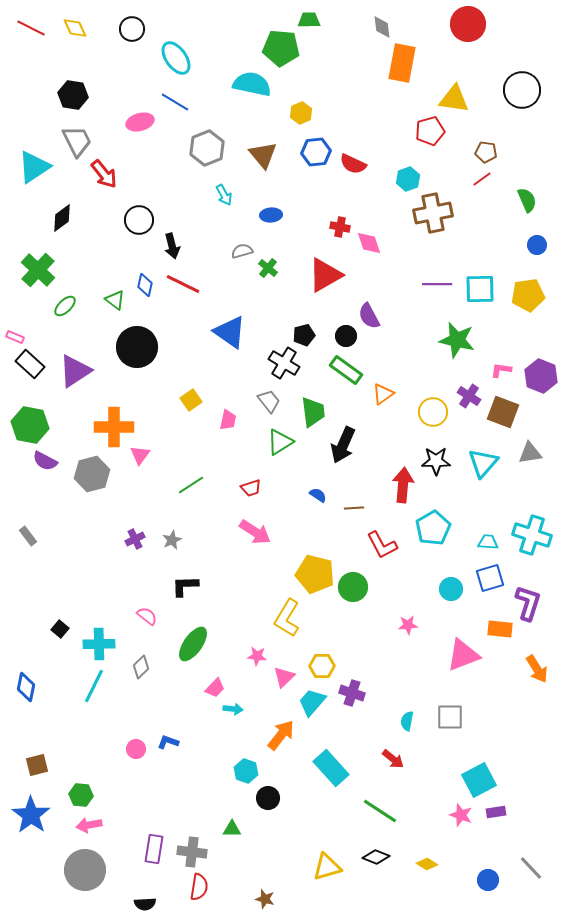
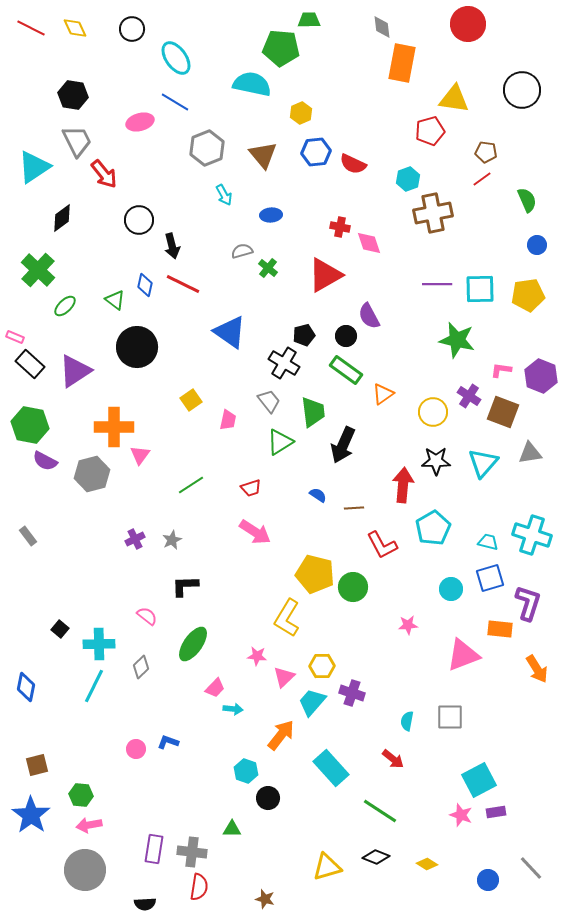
cyan trapezoid at (488, 542): rotated 10 degrees clockwise
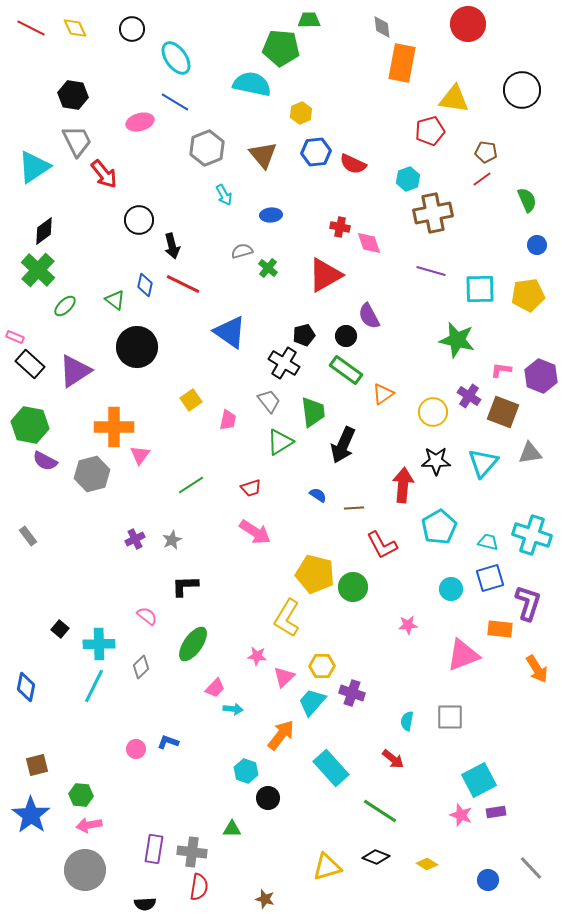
black diamond at (62, 218): moved 18 px left, 13 px down
purple line at (437, 284): moved 6 px left, 13 px up; rotated 16 degrees clockwise
cyan pentagon at (433, 528): moved 6 px right, 1 px up
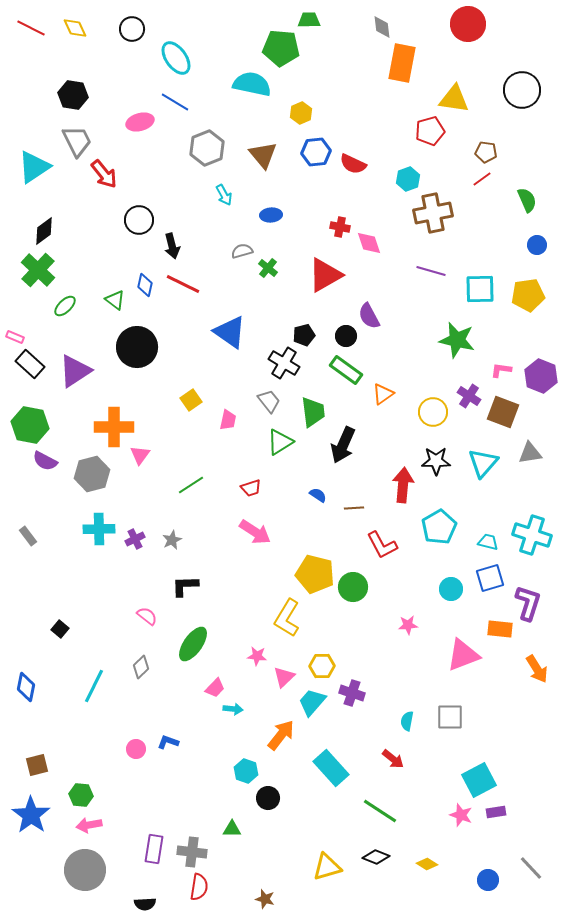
cyan cross at (99, 644): moved 115 px up
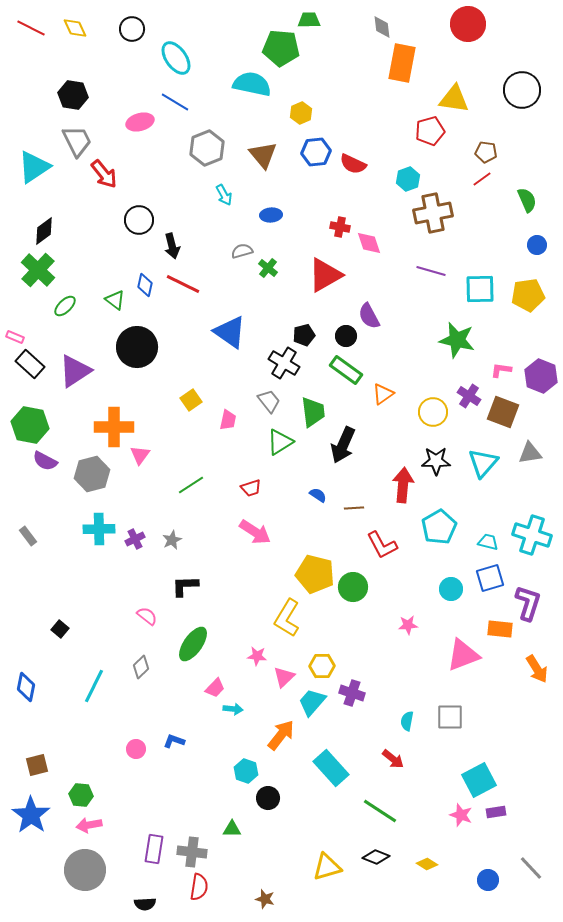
blue L-shape at (168, 742): moved 6 px right, 1 px up
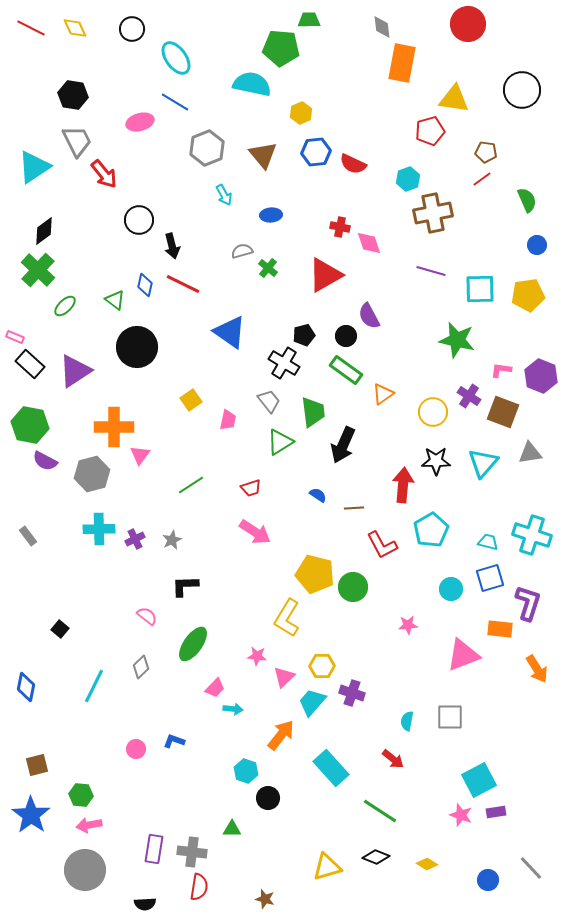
cyan pentagon at (439, 527): moved 8 px left, 3 px down
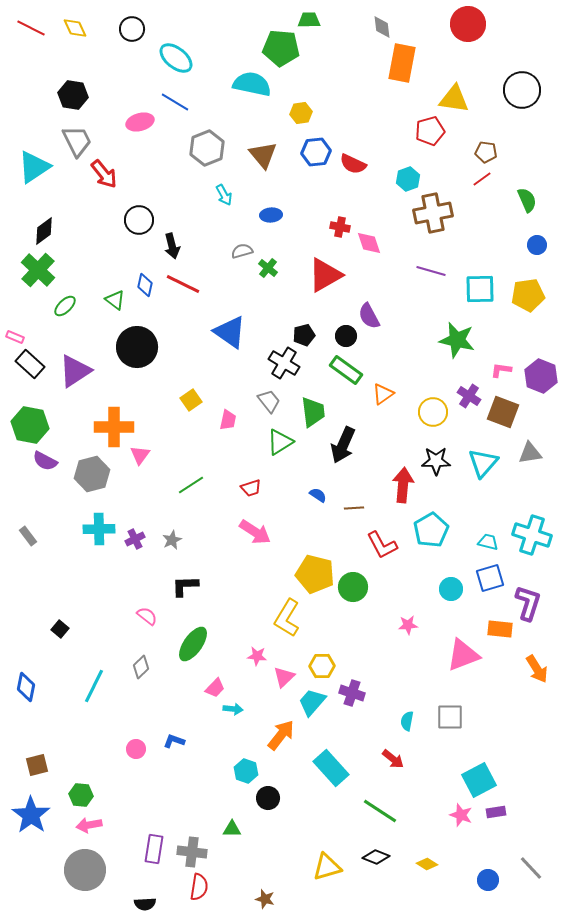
cyan ellipse at (176, 58): rotated 16 degrees counterclockwise
yellow hexagon at (301, 113): rotated 15 degrees clockwise
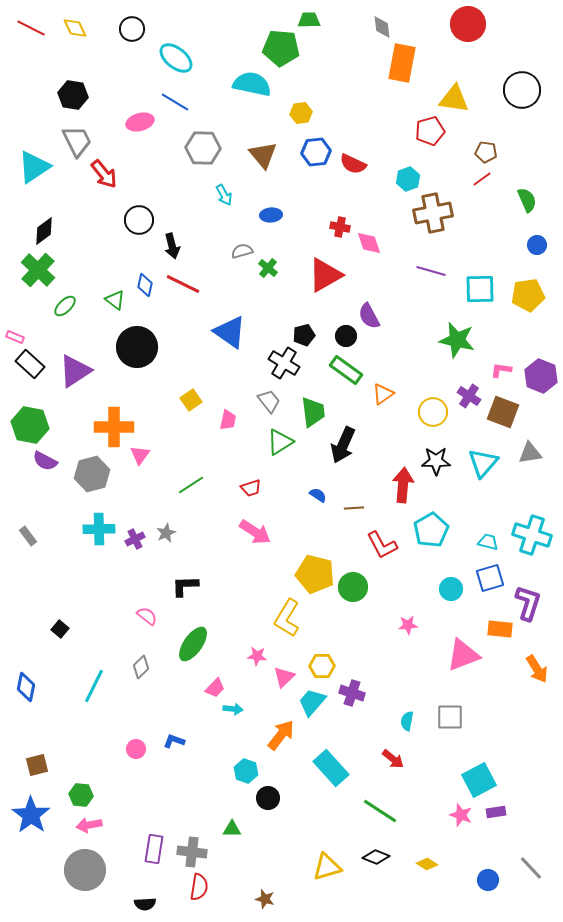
gray hexagon at (207, 148): moved 4 px left; rotated 24 degrees clockwise
gray star at (172, 540): moved 6 px left, 7 px up
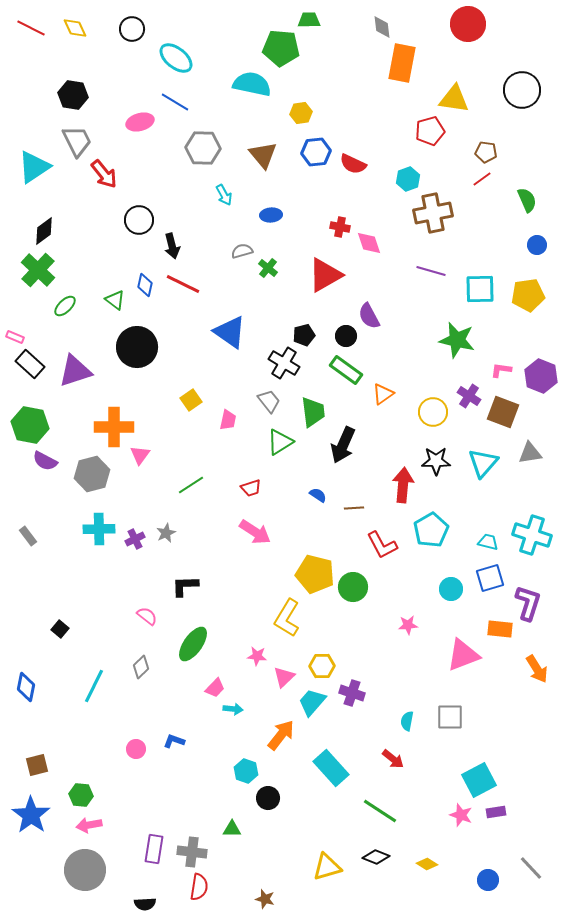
purple triangle at (75, 371): rotated 15 degrees clockwise
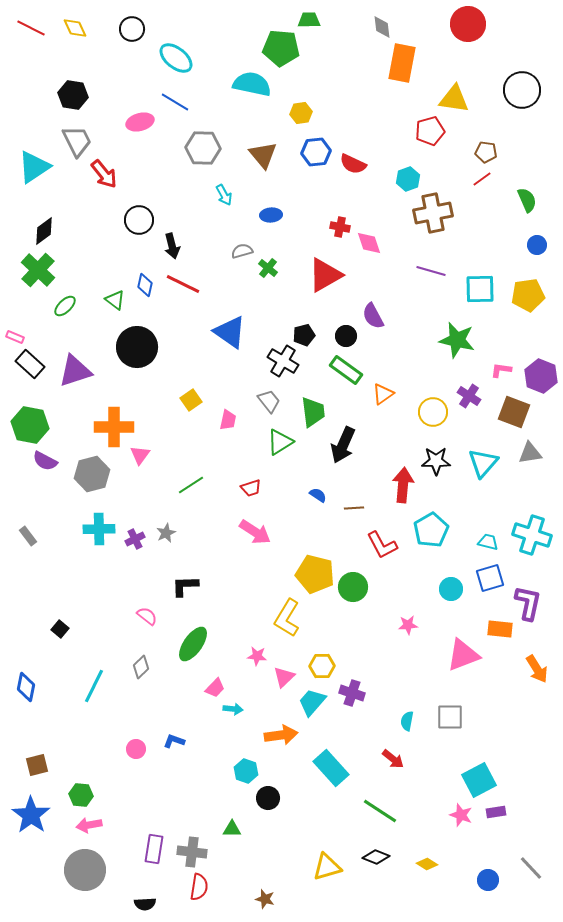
purple semicircle at (369, 316): moved 4 px right
black cross at (284, 363): moved 1 px left, 2 px up
brown square at (503, 412): moved 11 px right
purple L-shape at (528, 603): rotated 6 degrees counterclockwise
orange arrow at (281, 735): rotated 44 degrees clockwise
